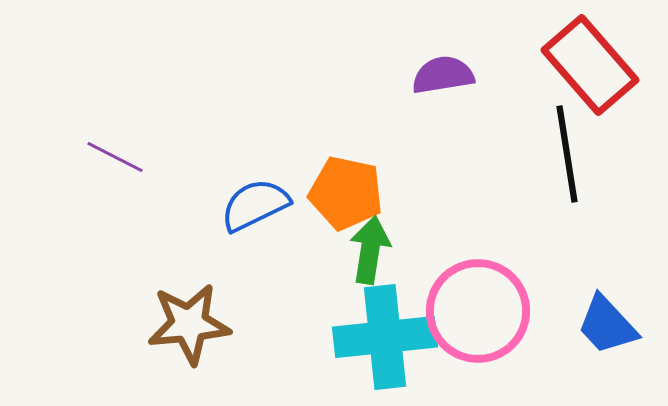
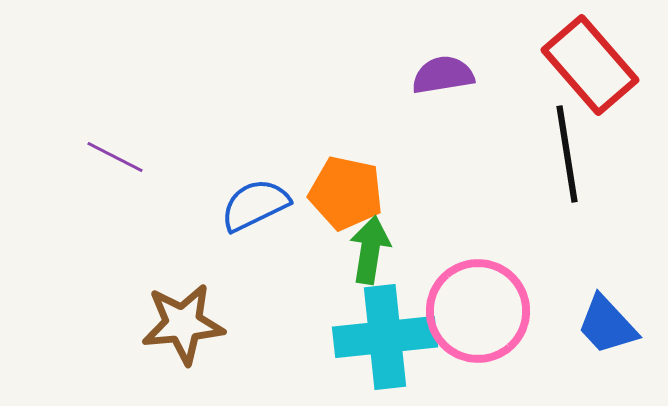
brown star: moved 6 px left
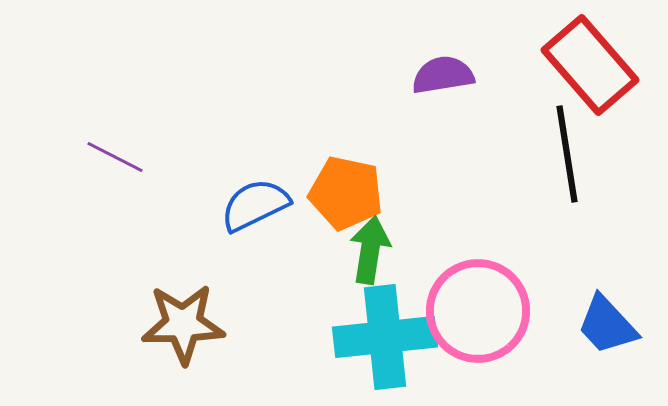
brown star: rotated 4 degrees clockwise
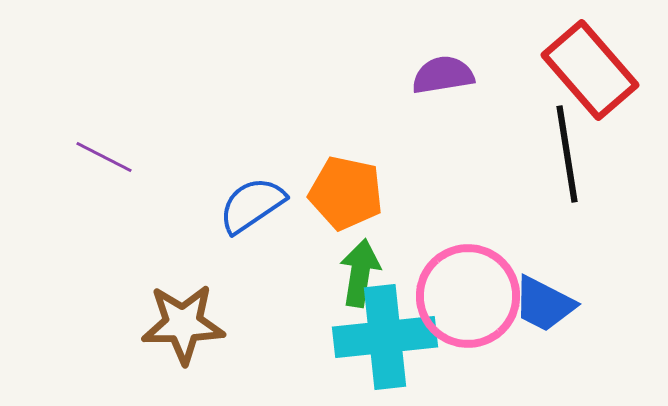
red rectangle: moved 5 px down
purple line: moved 11 px left
blue semicircle: moved 3 px left; rotated 8 degrees counterclockwise
green arrow: moved 10 px left, 23 px down
pink circle: moved 10 px left, 15 px up
blue trapezoid: moved 63 px left, 21 px up; rotated 20 degrees counterclockwise
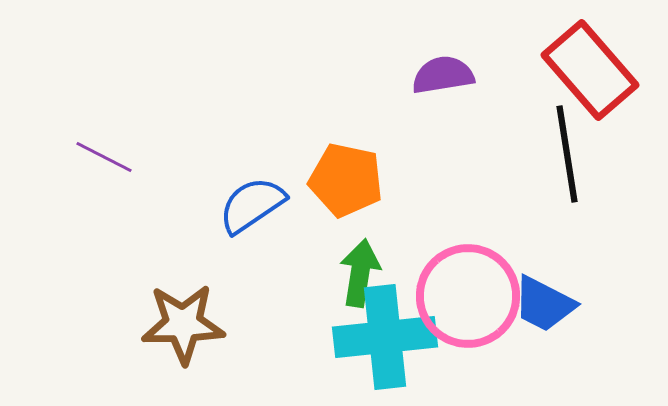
orange pentagon: moved 13 px up
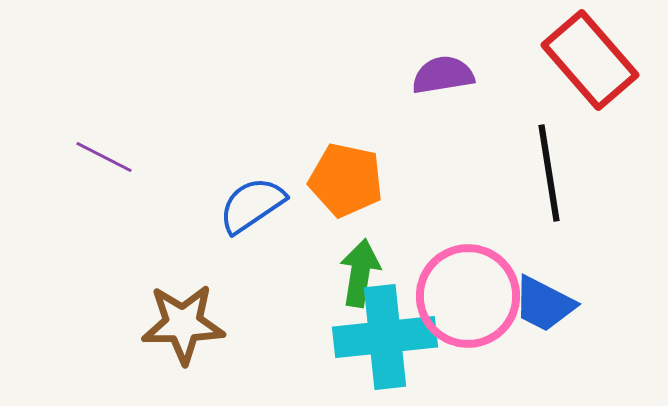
red rectangle: moved 10 px up
black line: moved 18 px left, 19 px down
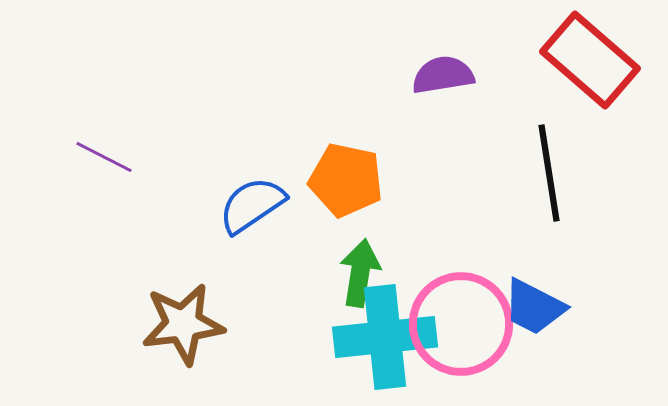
red rectangle: rotated 8 degrees counterclockwise
pink circle: moved 7 px left, 28 px down
blue trapezoid: moved 10 px left, 3 px down
brown star: rotated 6 degrees counterclockwise
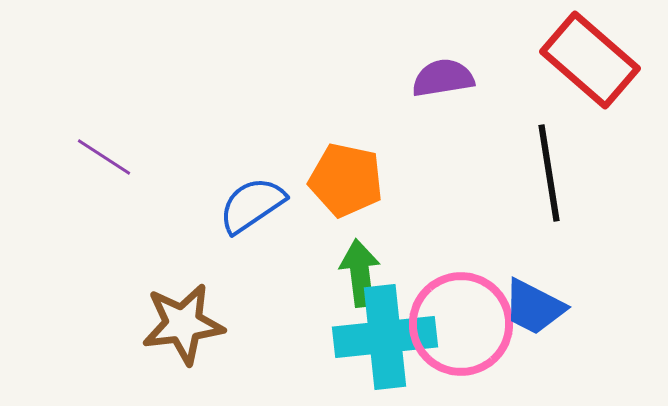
purple semicircle: moved 3 px down
purple line: rotated 6 degrees clockwise
green arrow: rotated 16 degrees counterclockwise
